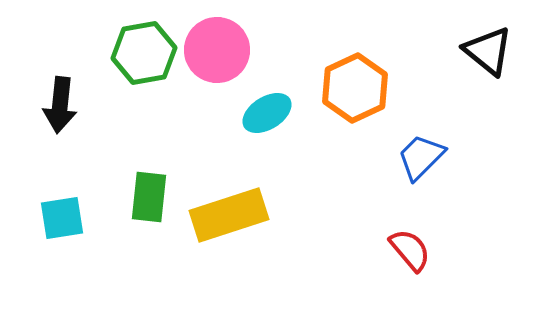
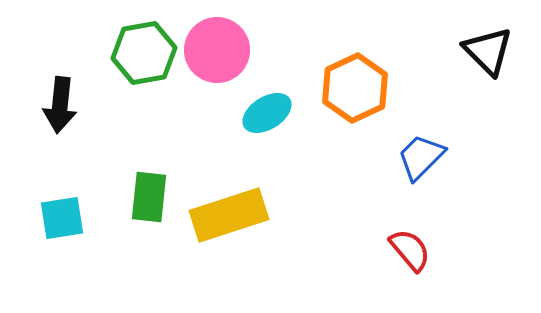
black triangle: rotated 6 degrees clockwise
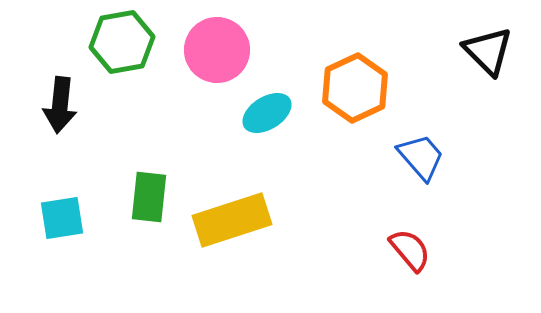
green hexagon: moved 22 px left, 11 px up
blue trapezoid: rotated 94 degrees clockwise
yellow rectangle: moved 3 px right, 5 px down
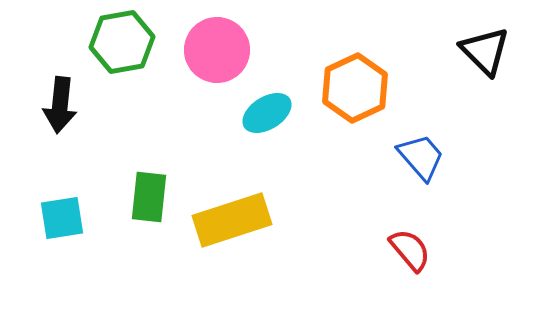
black triangle: moved 3 px left
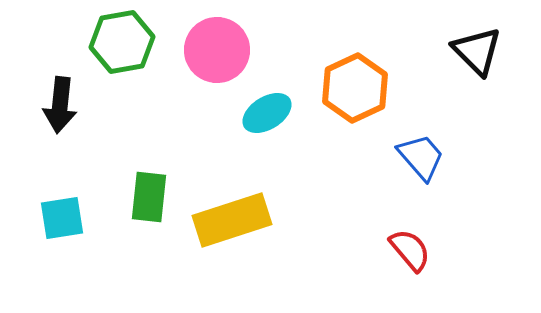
black triangle: moved 8 px left
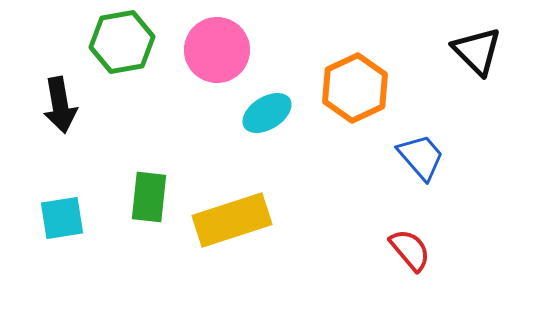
black arrow: rotated 16 degrees counterclockwise
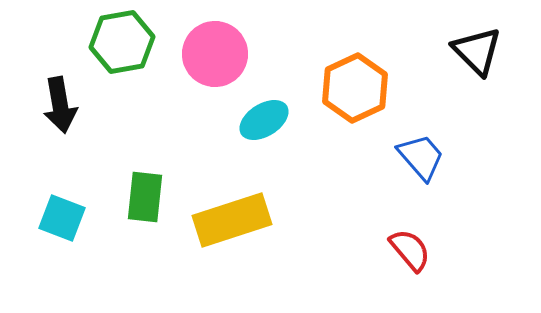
pink circle: moved 2 px left, 4 px down
cyan ellipse: moved 3 px left, 7 px down
green rectangle: moved 4 px left
cyan square: rotated 30 degrees clockwise
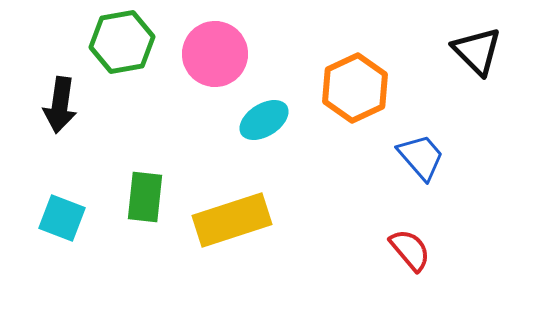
black arrow: rotated 18 degrees clockwise
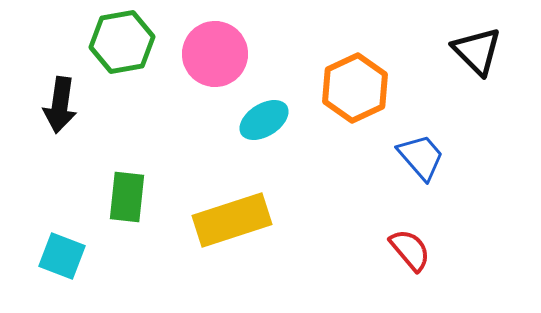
green rectangle: moved 18 px left
cyan square: moved 38 px down
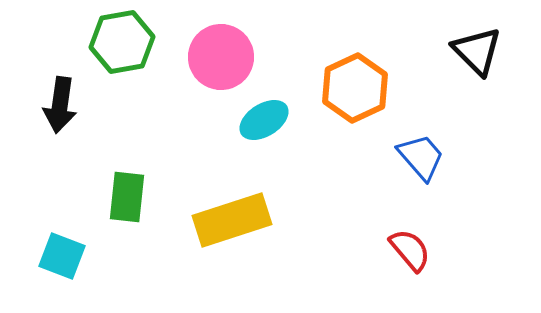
pink circle: moved 6 px right, 3 px down
